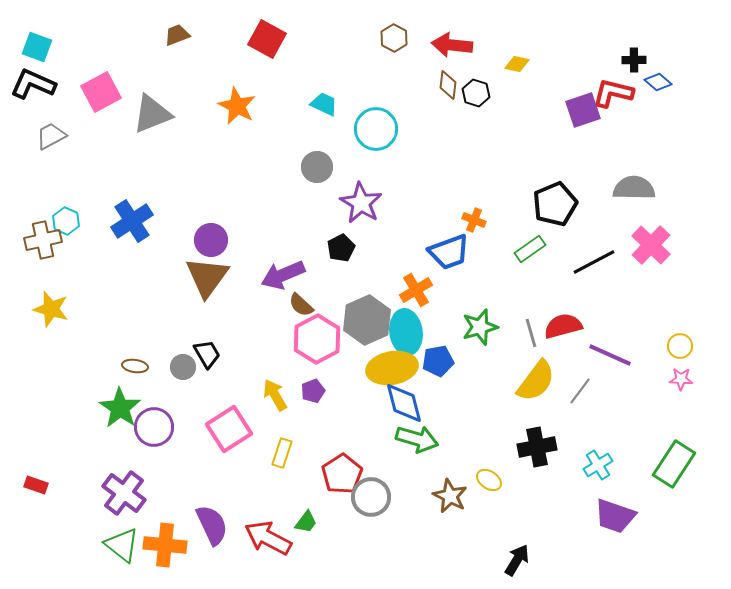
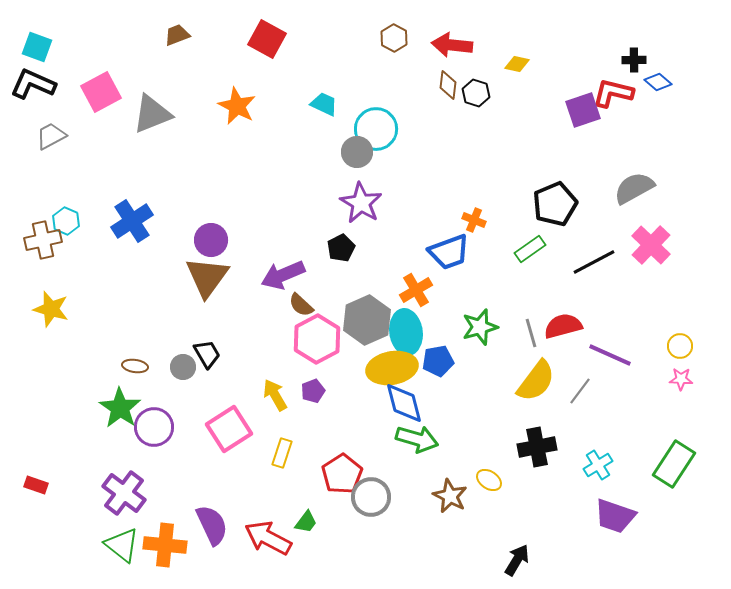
gray circle at (317, 167): moved 40 px right, 15 px up
gray semicircle at (634, 188): rotated 30 degrees counterclockwise
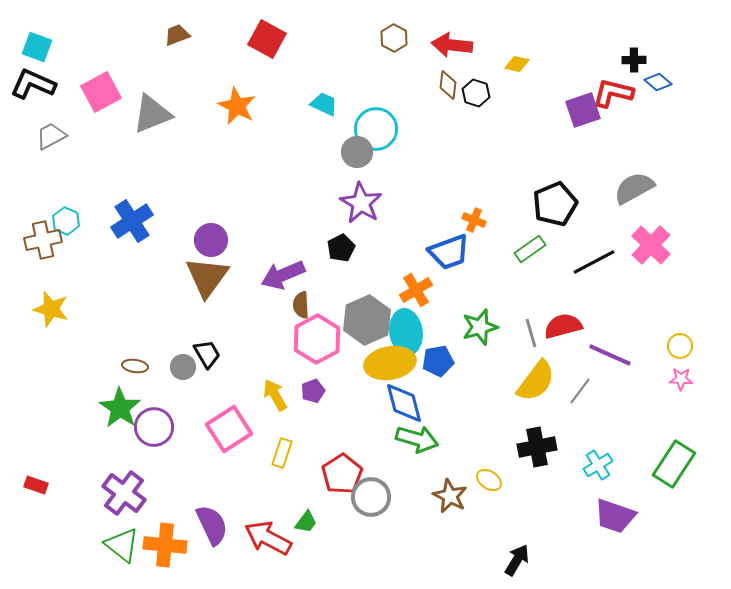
brown semicircle at (301, 305): rotated 44 degrees clockwise
yellow ellipse at (392, 368): moved 2 px left, 5 px up
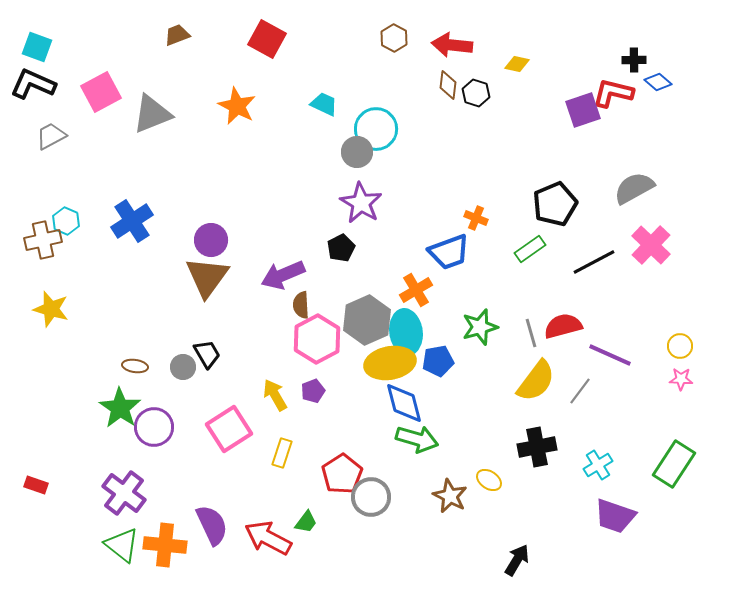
orange cross at (474, 220): moved 2 px right, 2 px up
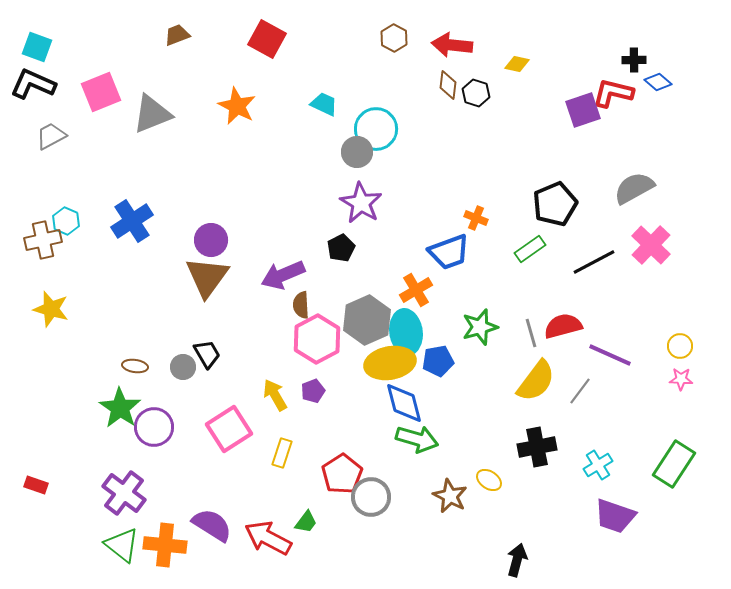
pink square at (101, 92): rotated 6 degrees clockwise
purple semicircle at (212, 525): rotated 33 degrees counterclockwise
black arrow at (517, 560): rotated 16 degrees counterclockwise
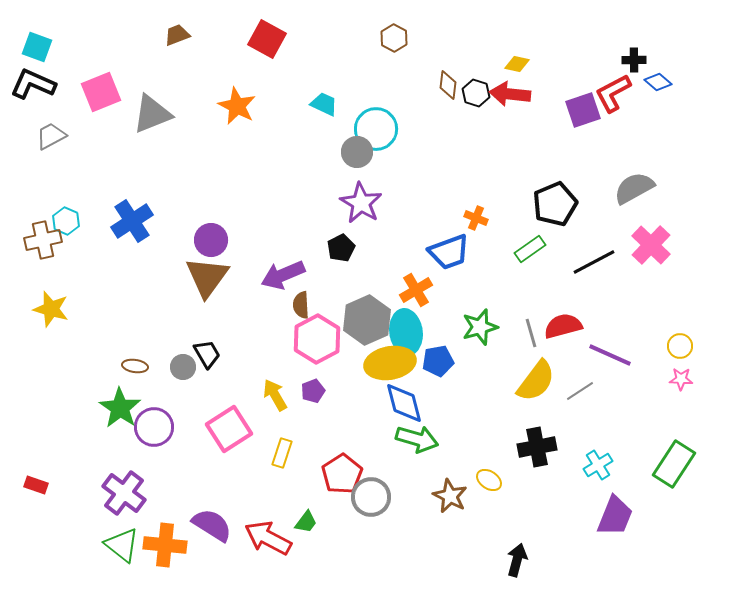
red arrow at (452, 45): moved 58 px right, 49 px down
red L-shape at (613, 93): rotated 42 degrees counterclockwise
gray line at (580, 391): rotated 20 degrees clockwise
purple trapezoid at (615, 516): rotated 87 degrees counterclockwise
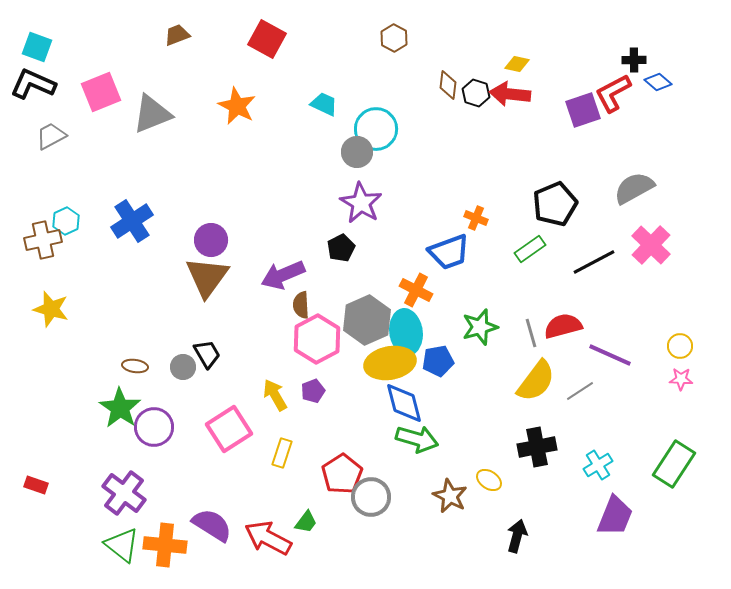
cyan hexagon at (66, 221): rotated 12 degrees clockwise
orange cross at (416, 290): rotated 32 degrees counterclockwise
black arrow at (517, 560): moved 24 px up
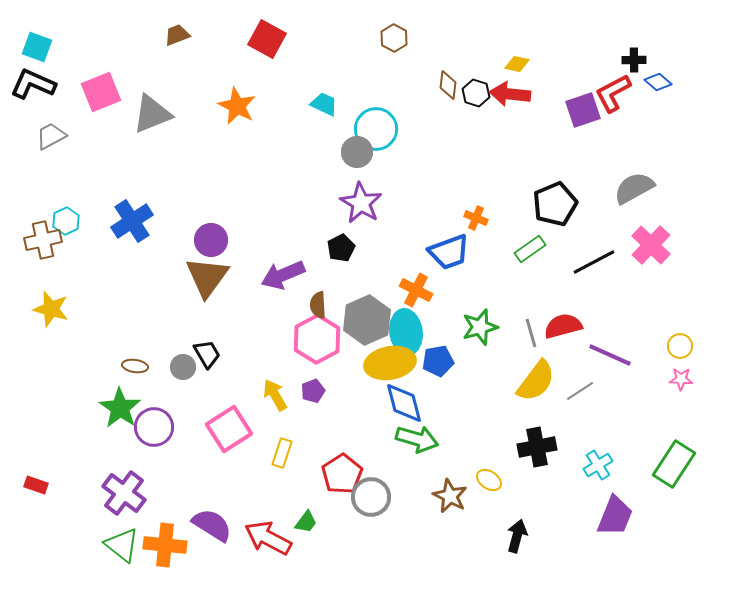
brown semicircle at (301, 305): moved 17 px right
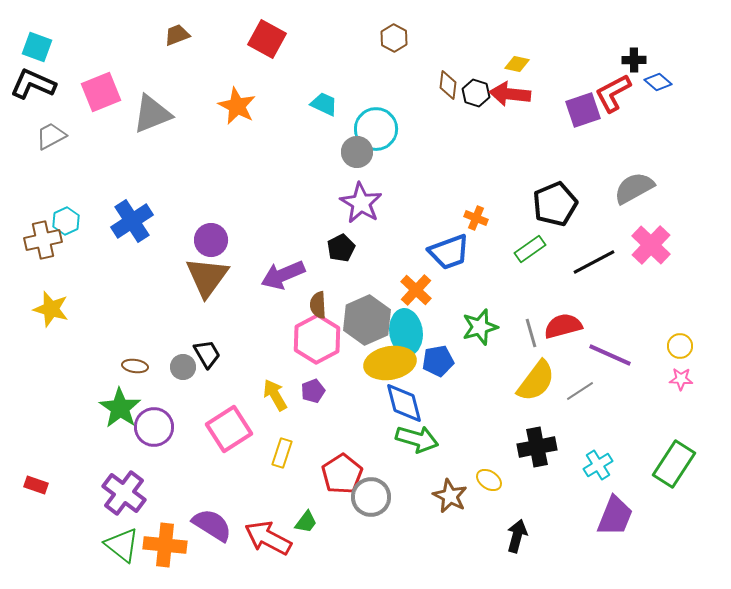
orange cross at (416, 290): rotated 16 degrees clockwise
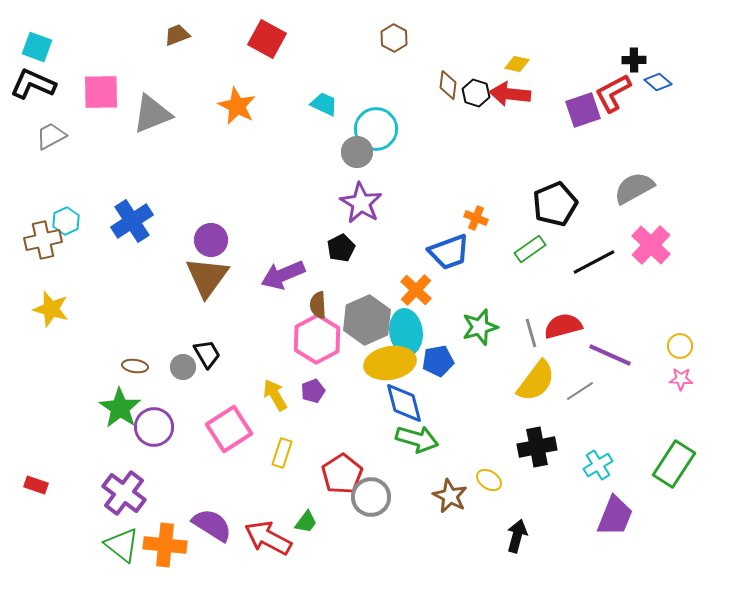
pink square at (101, 92): rotated 21 degrees clockwise
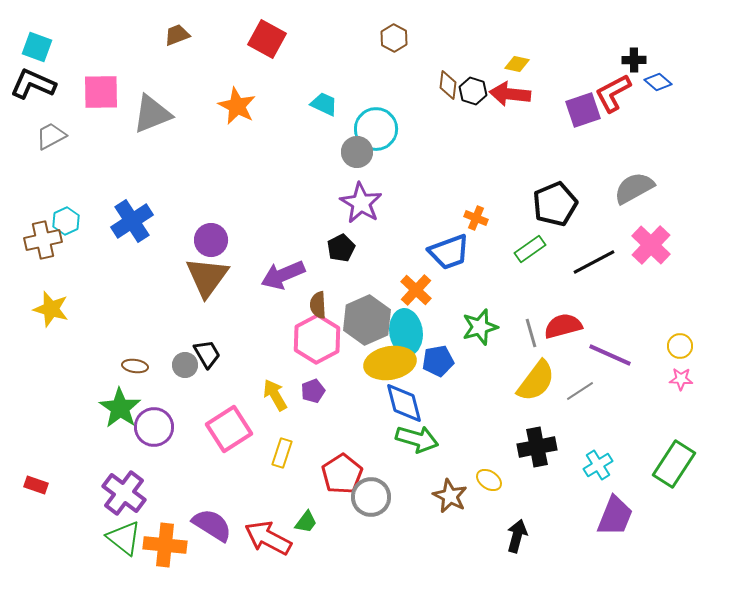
black hexagon at (476, 93): moved 3 px left, 2 px up
gray circle at (183, 367): moved 2 px right, 2 px up
green triangle at (122, 545): moved 2 px right, 7 px up
